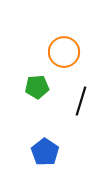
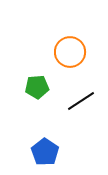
orange circle: moved 6 px right
black line: rotated 40 degrees clockwise
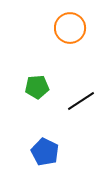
orange circle: moved 24 px up
blue pentagon: rotated 8 degrees counterclockwise
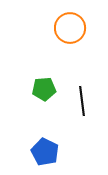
green pentagon: moved 7 px right, 2 px down
black line: moved 1 px right; rotated 64 degrees counterclockwise
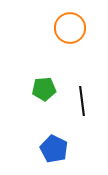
blue pentagon: moved 9 px right, 3 px up
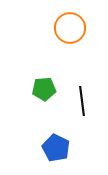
blue pentagon: moved 2 px right, 1 px up
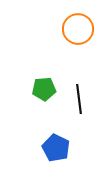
orange circle: moved 8 px right, 1 px down
black line: moved 3 px left, 2 px up
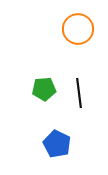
black line: moved 6 px up
blue pentagon: moved 1 px right, 4 px up
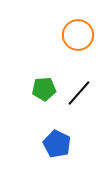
orange circle: moved 6 px down
black line: rotated 48 degrees clockwise
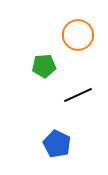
green pentagon: moved 23 px up
black line: moved 1 px left, 2 px down; rotated 24 degrees clockwise
